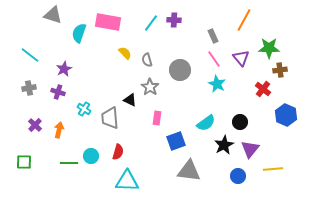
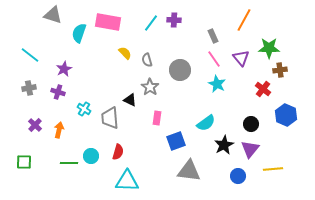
black circle at (240, 122): moved 11 px right, 2 px down
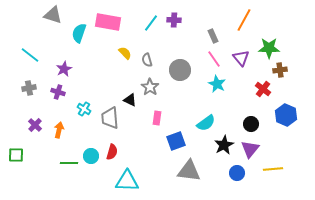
red semicircle at (118, 152): moved 6 px left
green square at (24, 162): moved 8 px left, 7 px up
blue circle at (238, 176): moved 1 px left, 3 px up
